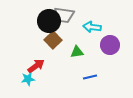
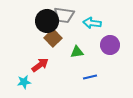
black circle: moved 2 px left
cyan arrow: moved 4 px up
brown square: moved 2 px up
red arrow: moved 4 px right, 1 px up
cyan star: moved 4 px left, 3 px down
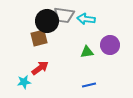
cyan arrow: moved 6 px left, 4 px up
brown square: moved 14 px left; rotated 30 degrees clockwise
green triangle: moved 10 px right
red arrow: moved 3 px down
blue line: moved 1 px left, 8 px down
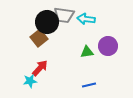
black circle: moved 1 px down
brown square: rotated 24 degrees counterclockwise
purple circle: moved 2 px left, 1 px down
red arrow: rotated 12 degrees counterclockwise
cyan star: moved 6 px right, 1 px up
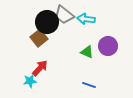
gray trapezoid: rotated 30 degrees clockwise
green triangle: rotated 32 degrees clockwise
blue line: rotated 32 degrees clockwise
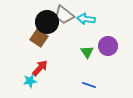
brown square: rotated 18 degrees counterclockwise
green triangle: rotated 32 degrees clockwise
